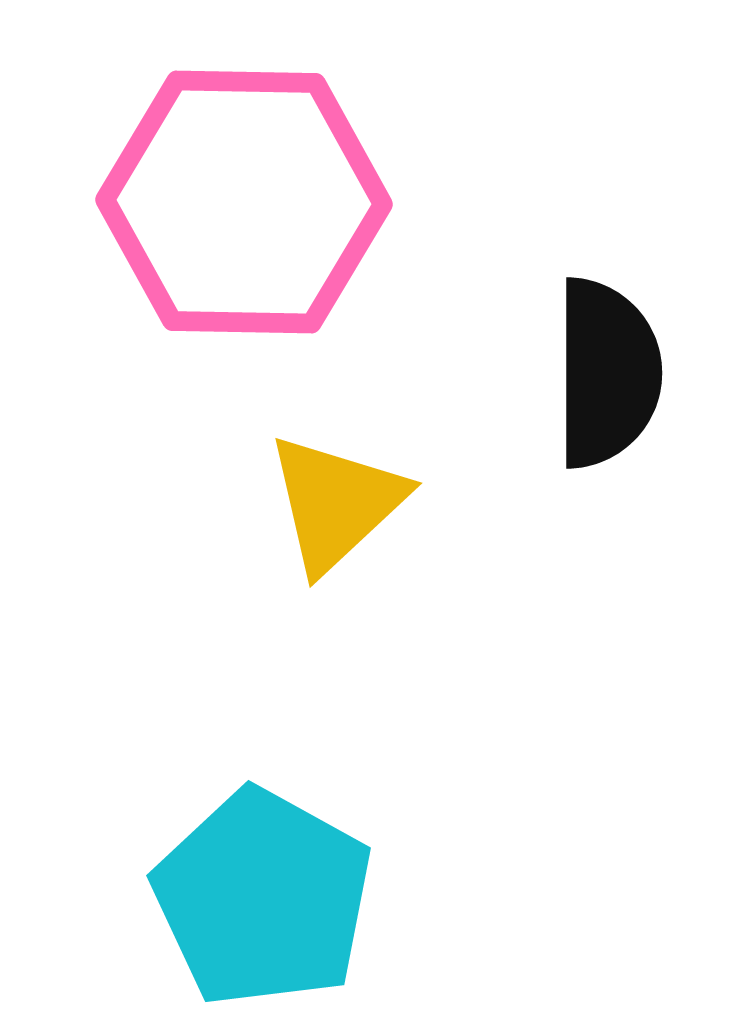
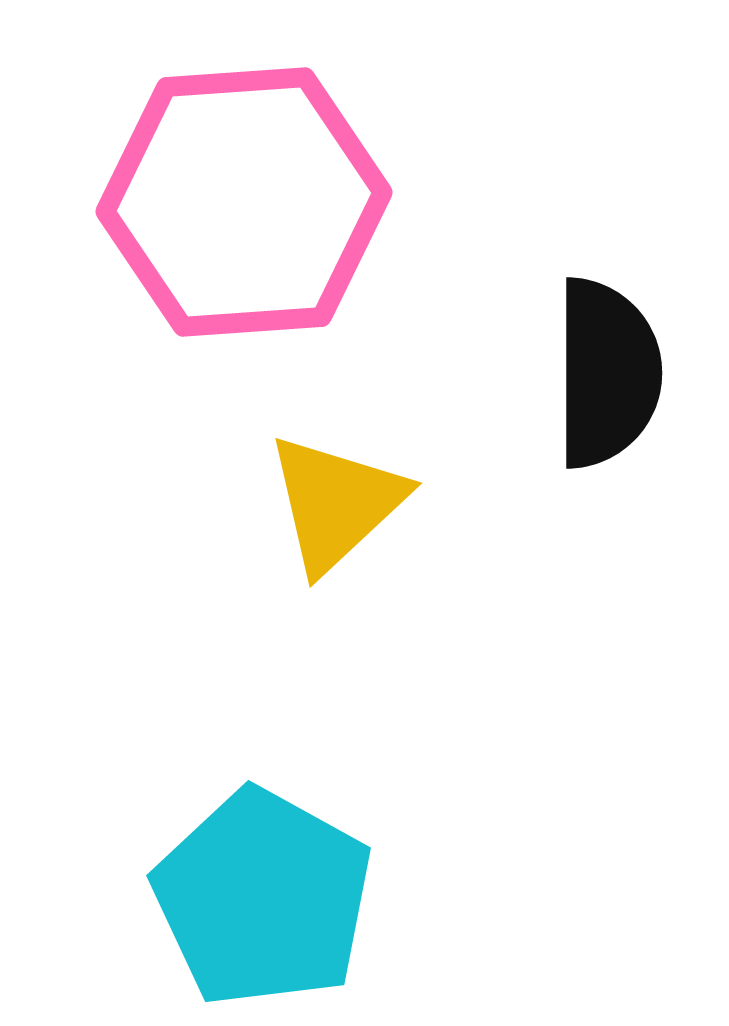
pink hexagon: rotated 5 degrees counterclockwise
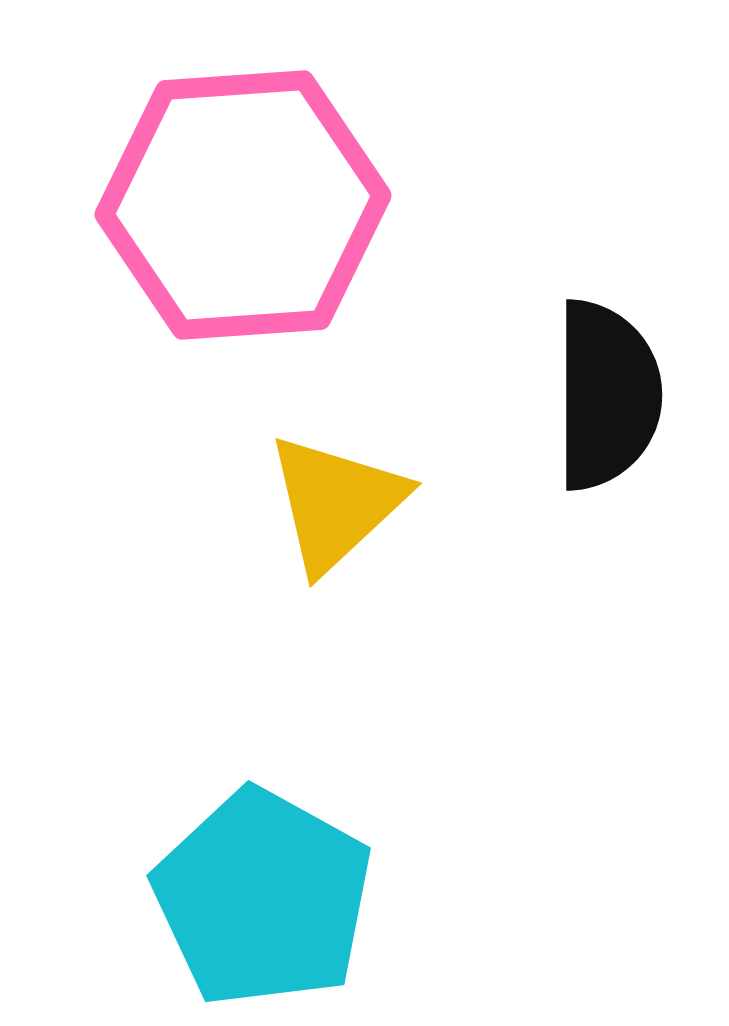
pink hexagon: moved 1 px left, 3 px down
black semicircle: moved 22 px down
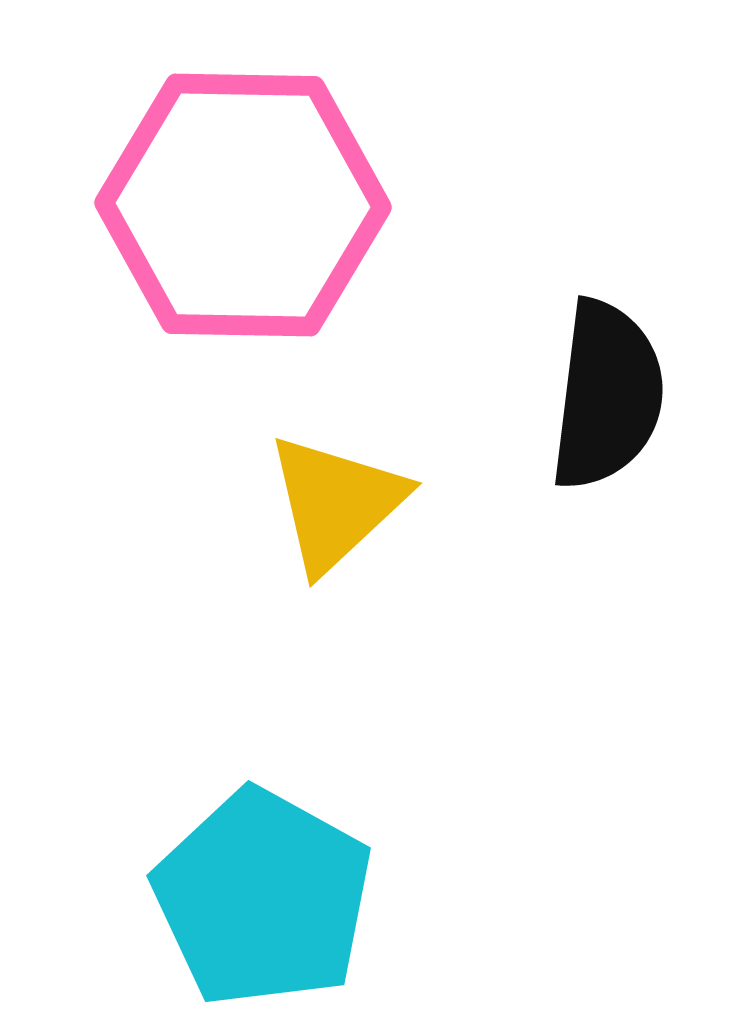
pink hexagon: rotated 5 degrees clockwise
black semicircle: rotated 7 degrees clockwise
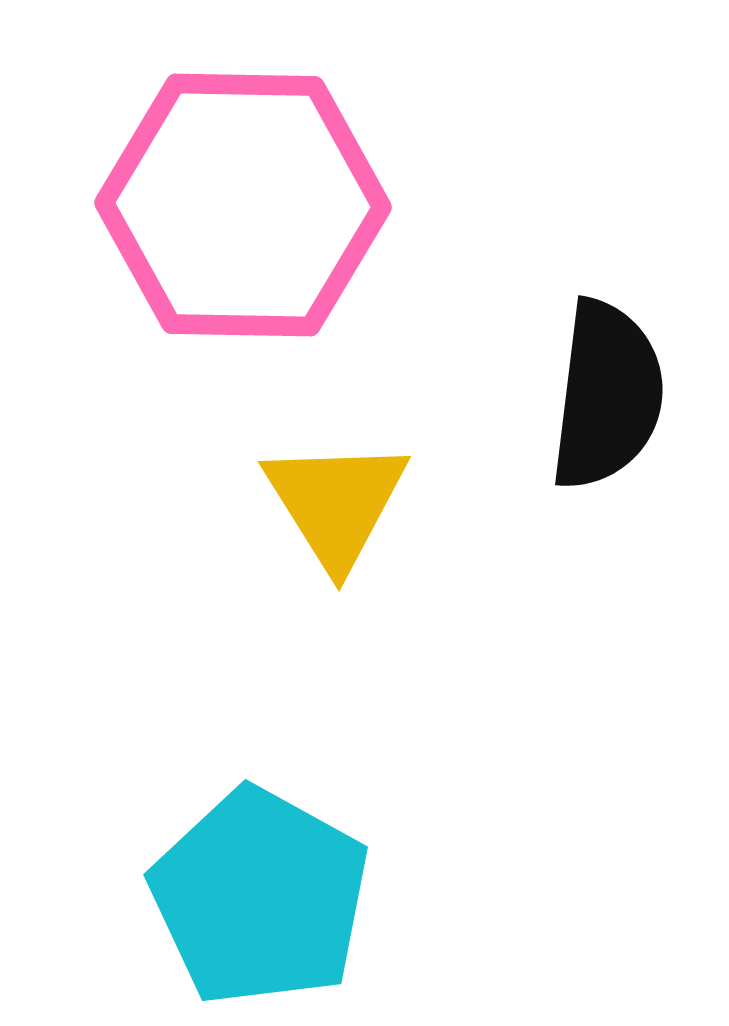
yellow triangle: rotated 19 degrees counterclockwise
cyan pentagon: moved 3 px left, 1 px up
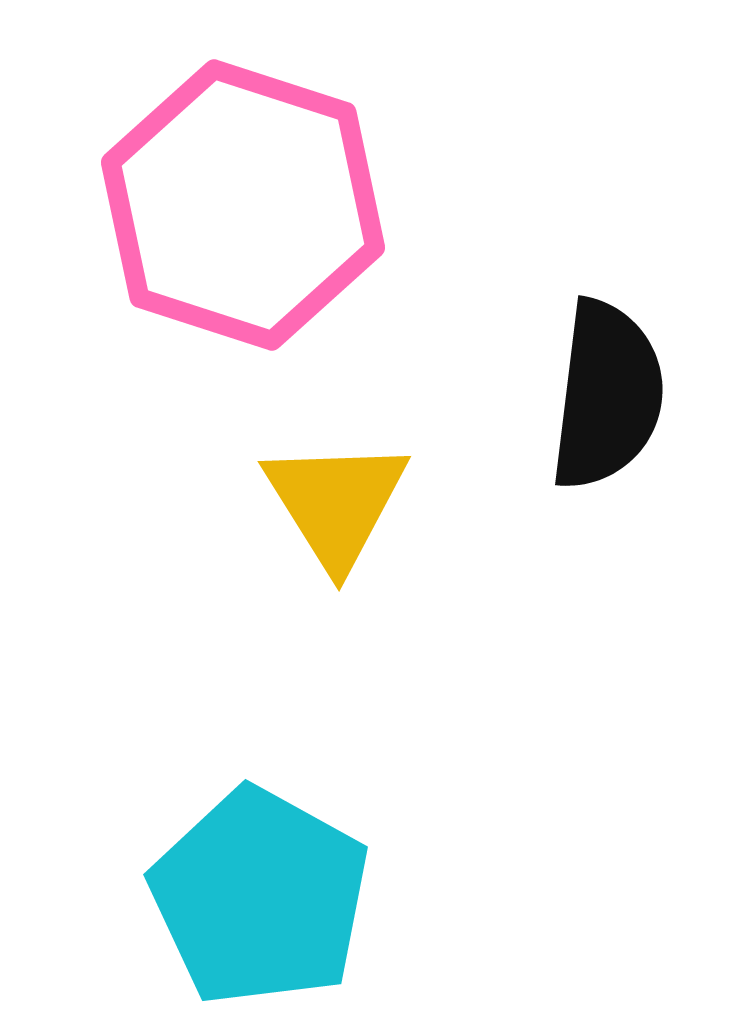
pink hexagon: rotated 17 degrees clockwise
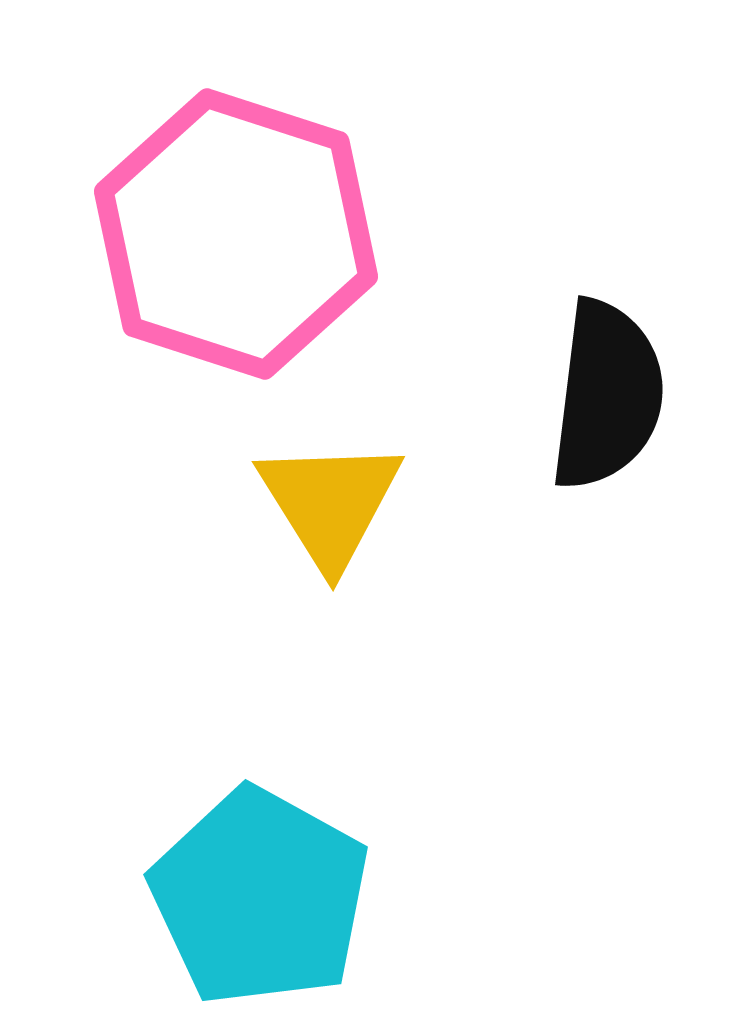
pink hexagon: moved 7 px left, 29 px down
yellow triangle: moved 6 px left
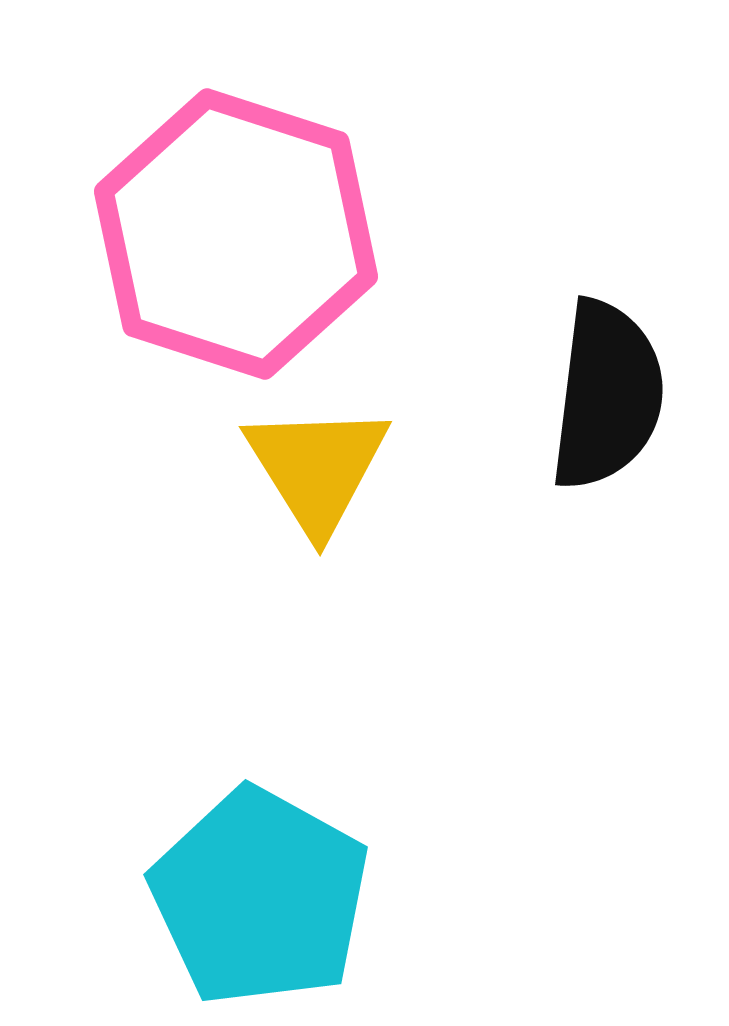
yellow triangle: moved 13 px left, 35 px up
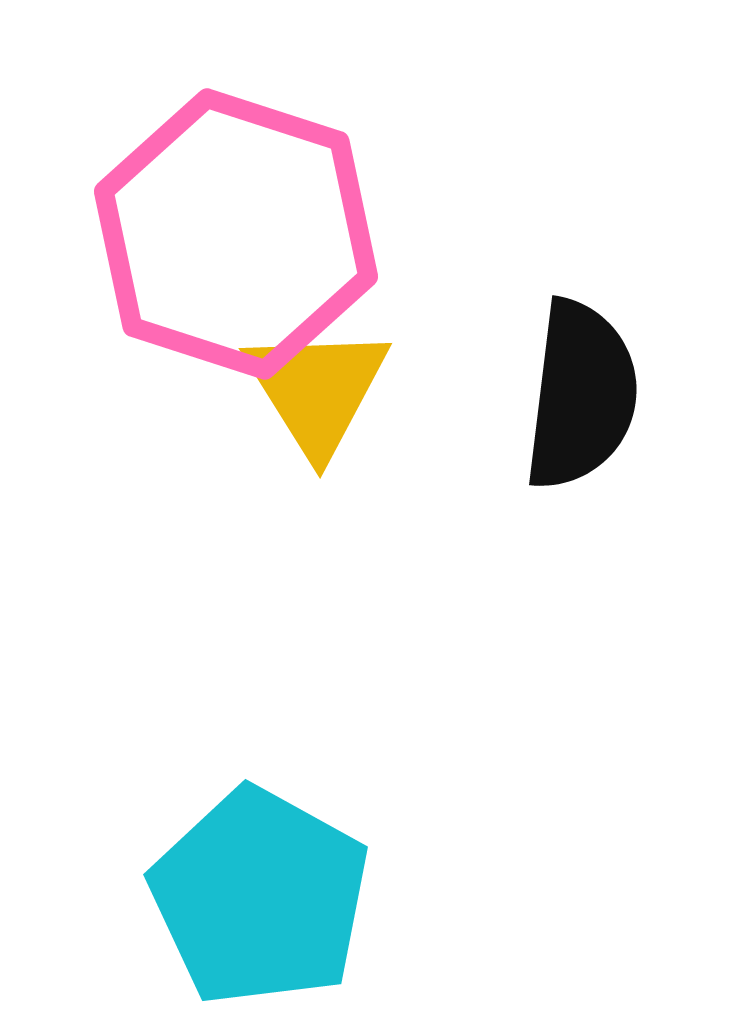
black semicircle: moved 26 px left
yellow triangle: moved 78 px up
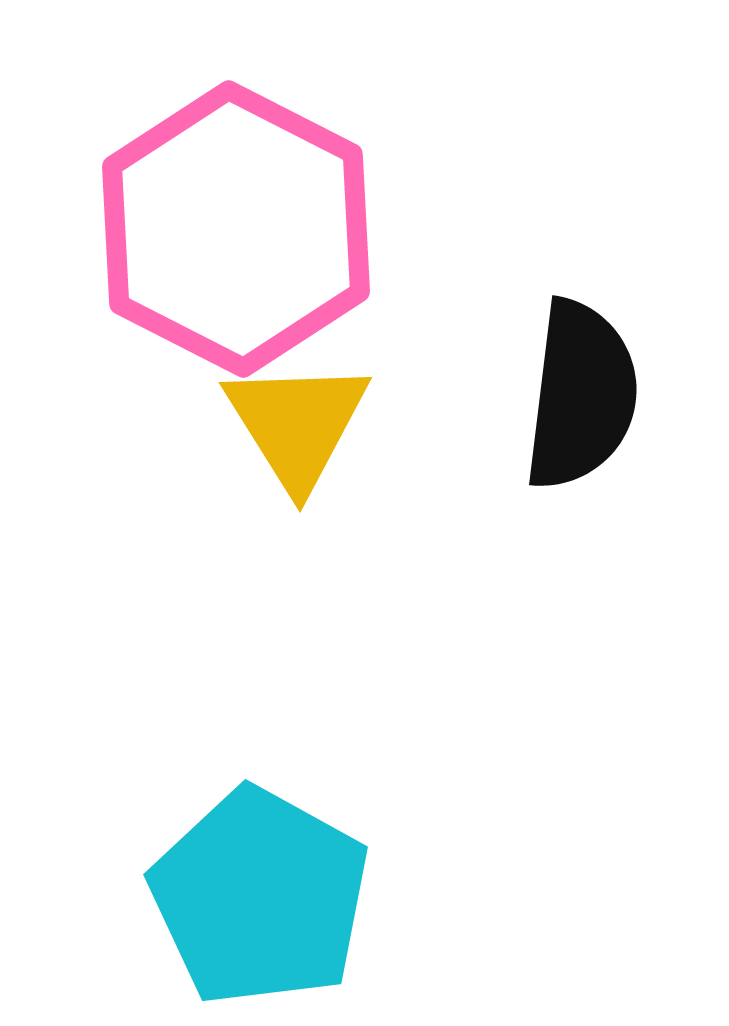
pink hexagon: moved 5 px up; rotated 9 degrees clockwise
yellow triangle: moved 20 px left, 34 px down
